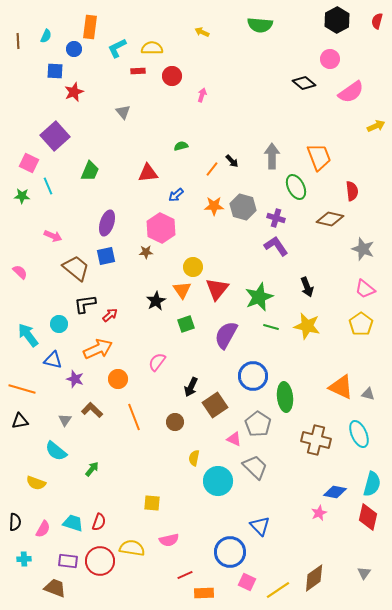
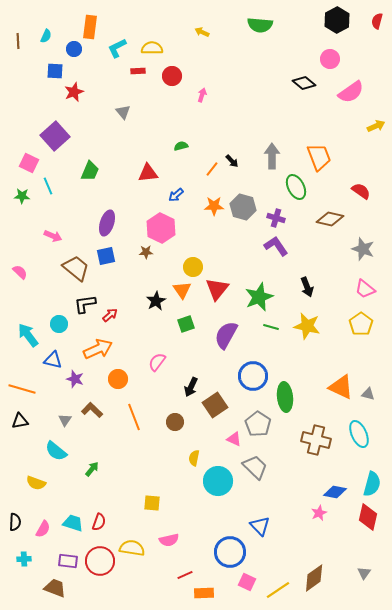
red semicircle at (352, 191): moved 9 px right; rotated 48 degrees counterclockwise
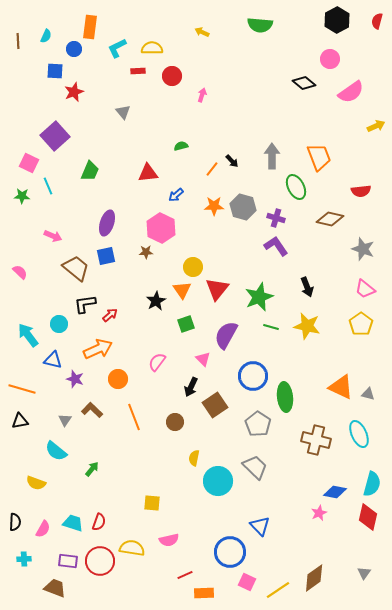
red semicircle at (361, 191): rotated 138 degrees clockwise
pink triangle at (234, 439): moved 31 px left, 80 px up; rotated 21 degrees clockwise
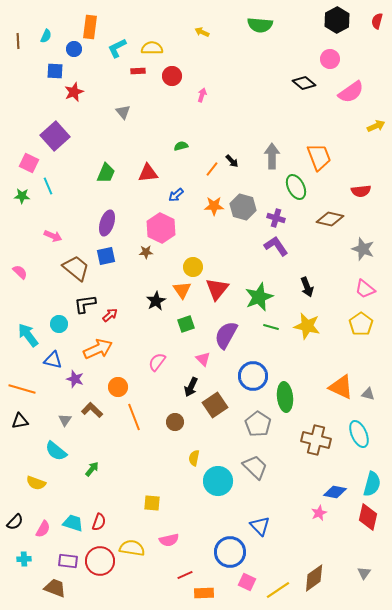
green trapezoid at (90, 171): moved 16 px right, 2 px down
orange circle at (118, 379): moved 8 px down
black semicircle at (15, 522): rotated 42 degrees clockwise
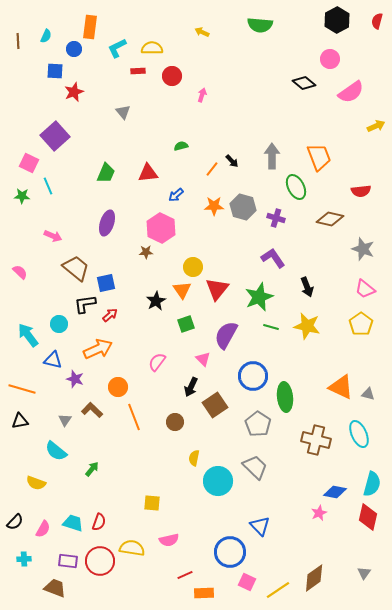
purple L-shape at (276, 246): moved 3 px left, 12 px down
blue square at (106, 256): moved 27 px down
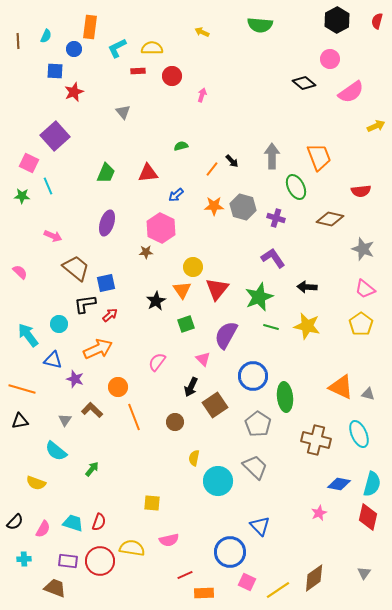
black arrow at (307, 287): rotated 114 degrees clockwise
blue diamond at (335, 492): moved 4 px right, 8 px up
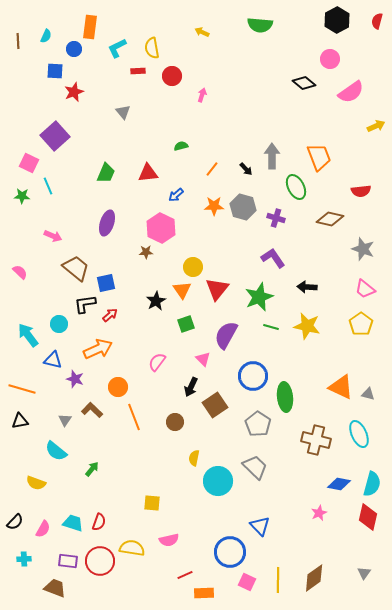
yellow semicircle at (152, 48): rotated 100 degrees counterclockwise
black arrow at (232, 161): moved 14 px right, 8 px down
yellow line at (278, 590): moved 10 px up; rotated 55 degrees counterclockwise
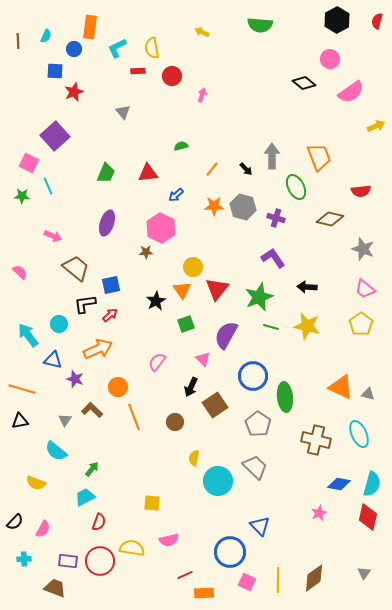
blue square at (106, 283): moved 5 px right, 2 px down
cyan trapezoid at (73, 523): moved 12 px right, 26 px up; rotated 45 degrees counterclockwise
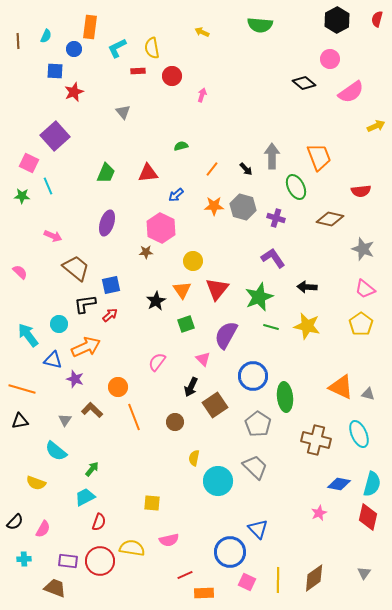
red semicircle at (377, 21): moved 2 px up
yellow circle at (193, 267): moved 6 px up
orange arrow at (98, 349): moved 12 px left, 2 px up
blue triangle at (260, 526): moved 2 px left, 3 px down
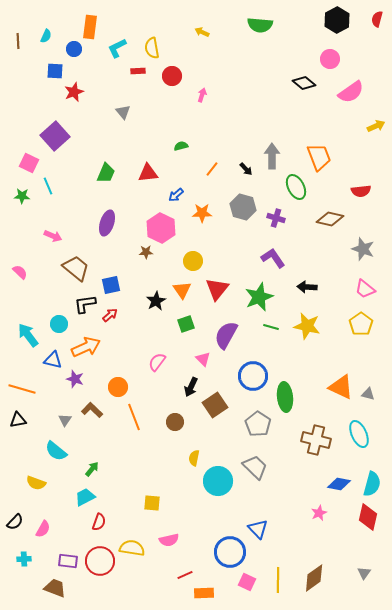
orange star at (214, 206): moved 12 px left, 7 px down
black triangle at (20, 421): moved 2 px left, 1 px up
